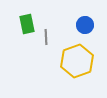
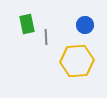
yellow hexagon: rotated 16 degrees clockwise
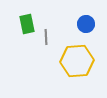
blue circle: moved 1 px right, 1 px up
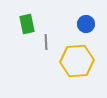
gray line: moved 5 px down
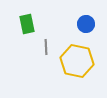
gray line: moved 5 px down
yellow hexagon: rotated 16 degrees clockwise
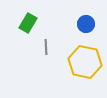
green rectangle: moved 1 px right, 1 px up; rotated 42 degrees clockwise
yellow hexagon: moved 8 px right, 1 px down
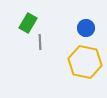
blue circle: moved 4 px down
gray line: moved 6 px left, 5 px up
